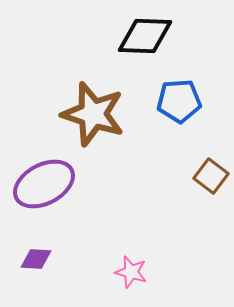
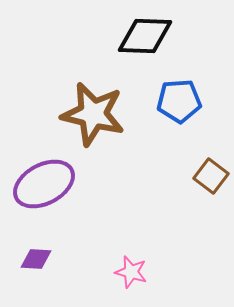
brown star: rotated 4 degrees counterclockwise
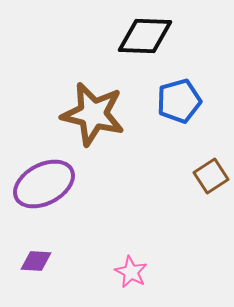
blue pentagon: rotated 12 degrees counterclockwise
brown square: rotated 20 degrees clockwise
purple diamond: moved 2 px down
pink star: rotated 12 degrees clockwise
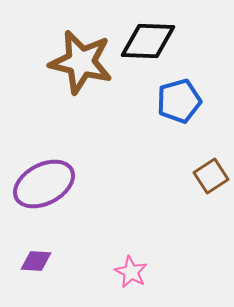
black diamond: moved 3 px right, 5 px down
brown star: moved 12 px left, 52 px up
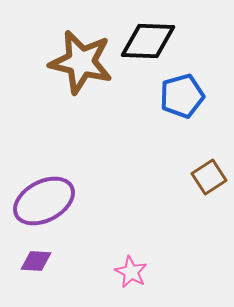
blue pentagon: moved 3 px right, 5 px up
brown square: moved 2 px left, 1 px down
purple ellipse: moved 17 px down
